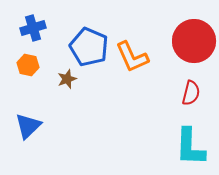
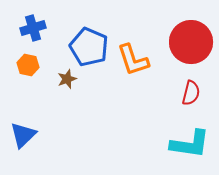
red circle: moved 3 px left, 1 px down
orange L-shape: moved 1 px right, 3 px down; rotated 6 degrees clockwise
blue triangle: moved 5 px left, 9 px down
cyan L-shape: moved 3 px up; rotated 84 degrees counterclockwise
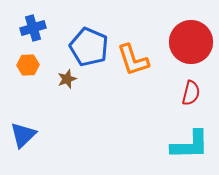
orange hexagon: rotated 15 degrees counterclockwise
cyan L-shape: moved 1 px down; rotated 9 degrees counterclockwise
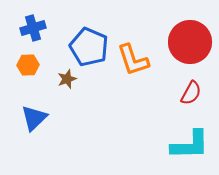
red circle: moved 1 px left
red semicircle: rotated 15 degrees clockwise
blue triangle: moved 11 px right, 17 px up
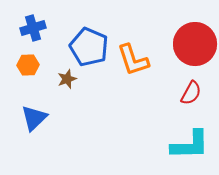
red circle: moved 5 px right, 2 px down
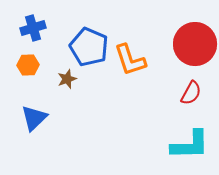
orange L-shape: moved 3 px left
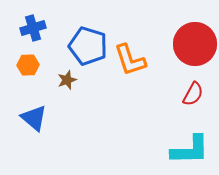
blue pentagon: moved 1 px left, 1 px up; rotated 6 degrees counterclockwise
brown star: moved 1 px down
red semicircle: moved 2 px right, 1 px down
blue triangle: rotated 36 degrees counterclockwise
cyan L-shape: moved 5 px down
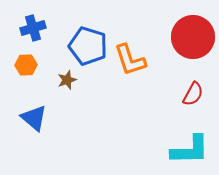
red circle: moved 2 px left, 7 px up
orange hexagon: moved 2 px left
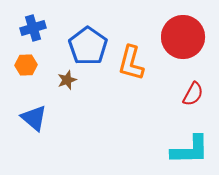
red circle: moved 10 px left
blue pentagon: rotated 18 degrees clockwise
orange L-shape: moved 1 px right, 3 px down; rotated 33 degrees clockwise
